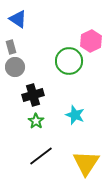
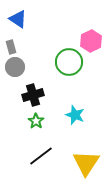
green circle: moved 1 px down
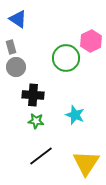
green circle: moved 3 px left, 4 px up
gray circle: moved 1 px right
black cross: rotated 20 degrees clockwise
green star: rotated 28 degrees counterclockwise
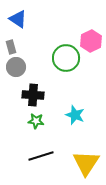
black line: rotated 20 degrees clockwise
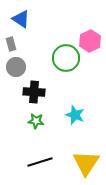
blue triangle: moved 3 px right
pink hexagon: moved 1 px left
gray rectangle: moved 3 px up
black cross: moved 1 px right, 3 px up
black line: moved 1 px left, 6 px down
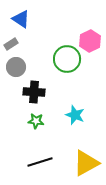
gray rectangle: rotated 72 degrees clockwise
green circle: moved 1 px right, 1 px down
yellow triangle: rotated 28 degrees clockwise
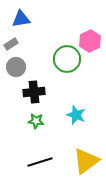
blue triangle: rotated 42 degrees counterclockwise
black cross: rotated 10 degrees counterclockwise
cyan star: moved 1 px right
yellow triangle: moved 2 px up; rotated 8 degrees counterclockwise
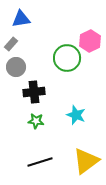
gray rectangle: rotated 16 degrees counterclockwise
green circle: moved 1 px up
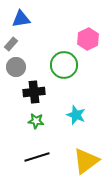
pink hexagon: moved 2 px left, 2 px up
green circle: moved 3 px left, 7 px down
black line: moved 3 px left, 5 px up
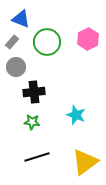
blue triangle: rotated 30 degrees clockwise
gray rectangle: moved 1 px right, 2 px up
green circle: moved 17 px left, 23 px up
green star: moved 4 px left, 1 px down
yellow triangle: moved 1 px left, 1 px down
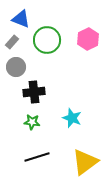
green circle: moved 2 px up
cyan star: moved 4 px left, 3 px down
